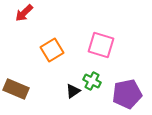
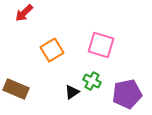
black triangle: moved 1 px left, 1 px down
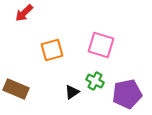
orange square: rotated 15 degrees clockwise
green cross: moved 3 px right
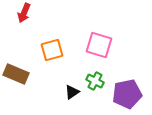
red arrow: rotated 24 degrees counterclockwise
pink square: moved 2 px left
brown rectangle: moved 15 px up
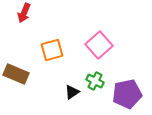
pink square: rotated 32 degrees clockwise
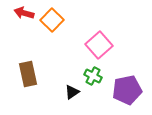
red arrow: rotated 84 degrees clockwise
orange square: moved 30 px up; rotated 30 degrees counterclockwise
brown rectangle: moved 12 px right; rotated 55 degrees clockwise
green cross: moved 2 px left, 5 px up
purple pentagon: moved 4 px up
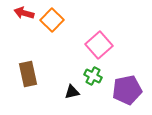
black triangle: rotated 21 degrees clockwise
